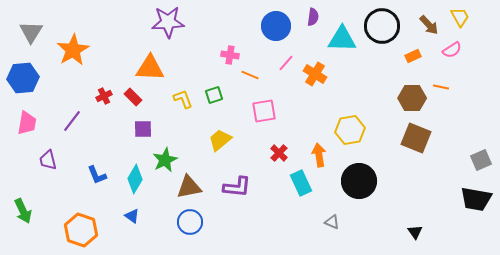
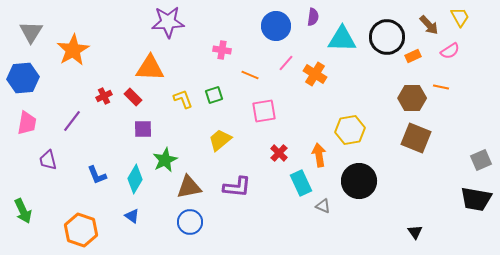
black circle at (382, 26): moved 5 px right, 11 px down
pink semicircle at (452, 50): moved 2 px left, 1 px down
pink cross at (230, 55): moved 8 px left, 5 px up
gray triangle at (332, 222): moved 9 px left, 16 px up
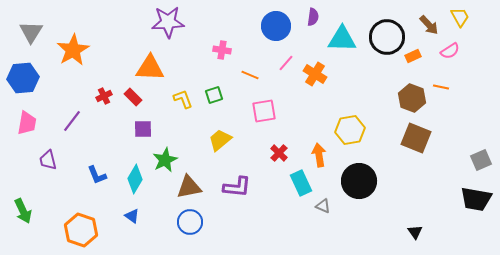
brown hexagon at (412, 98): rotated 20 degrees clockwise
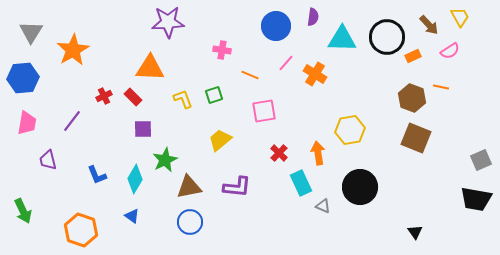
orange arrow at (319, 155): moved 1 px left, 2 px up
black circle at (359, 181): moved 1 px right, 6 px down
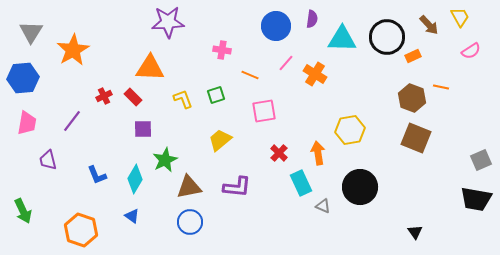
purple semicircle at (313, 17): moved 1 px left, 2 px down
pink semicircle at (450, 51): moved 21 px right
green square at (214, 95): moved 2 px right
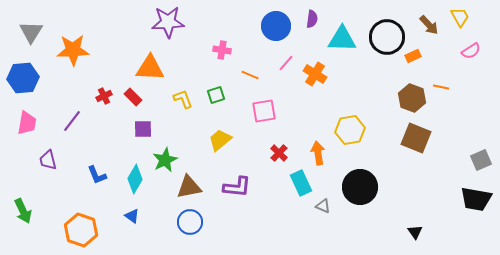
orange star at (73, 50): rotated 28 degrees clockwise
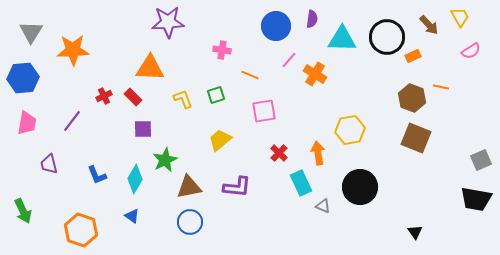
pink line at (286, 63): moved 3 px right, 3 px up
purple trapezoid at (48, 160): moved 1 px right, 4 px down
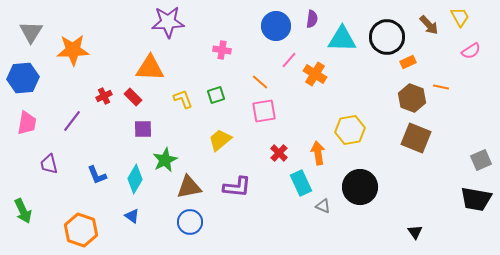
orange rectangle at (413, 56): moved 5 px left, 6 px down
orange line at (250, 75): moved 10 px right, 7 px down; rotated 18 degrees clockwise
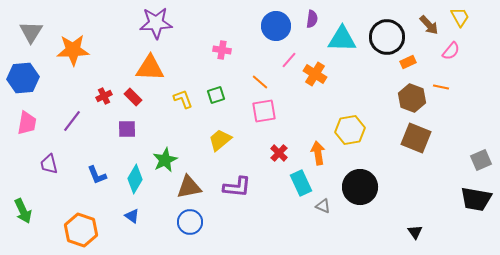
purple star at (168, 22): moved 12 px left, 1 px down
pink semicircle at (471, 51): moved 20 px left; rotated 18 degrees counterclockwise
purple square at (143, 129): moved 16 px left
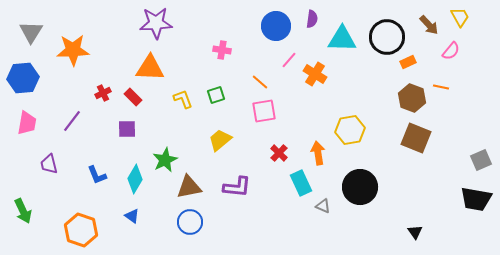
red cross at (104, 96): moved 1 px left, 3 px up
